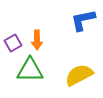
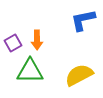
green triangle: moved 1 px down
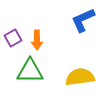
blue L-shape: rotated 12 degrees counterclockwise
purple square: moved 5 px up
yellow semicircle: moved 1 px right, 2 px down; rotated 20 degrees clockwise
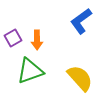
blue L-shape: moved 2 px left, 1 px down; rotated 12 degrees counterclockwise
green triangle: rotated 20 degrees counterclockwise
yellow semicircle: moved 1 px down; rotated 56 degrees clockwise
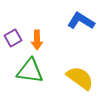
blue L-shape: rotated 68 degrees clockwise
green triangle: rotated 28 degrees clockwise
yellow semicircle: rotated 12 degrees counterclockwise
